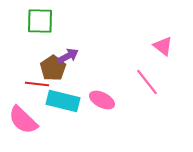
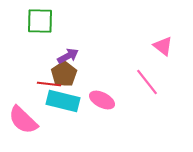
brown pentagon: moved 11 px right, 6 px down
red line: moved 12 px right
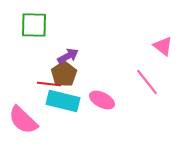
green square: moved 6 px left, 4 px down
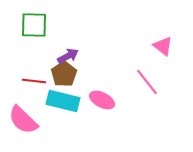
red line: moved 15 px left, 3 px up
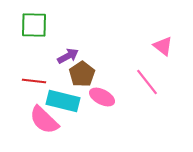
brown pentagon: moved 18 px right
pink ellipse: moved 3 px up
pink semicircle: moved 21 px right
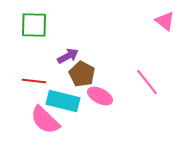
pink triangle: moved 2 px right, 25 px up
brown pentagon: rotated 10 degrees counterclockwise
pink ellipse: moved 2 px left, 1 px up
pink semicircle: moved 1 px right
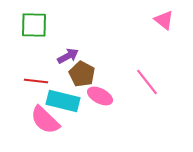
pink triangle: moved 1 px left, 1 px up
red line: moved 2 px right
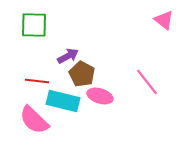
red line: moved 1 px right
pink ellipse: rotated 10 degrees counterclockwise
pink semicircle: moved 11 px left
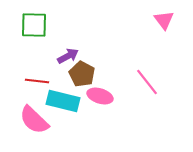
pink triangle: rotated 15 degrees clockwise
